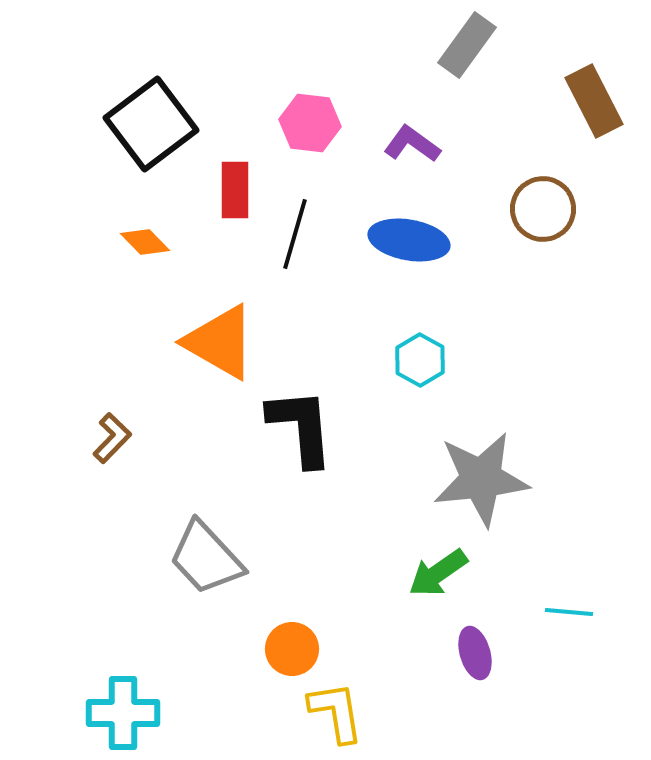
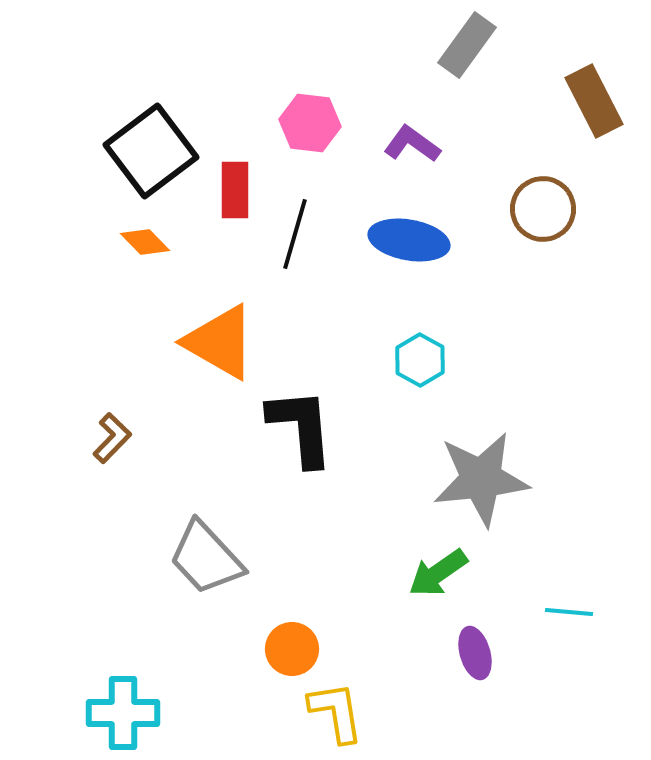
black square: moved 27 px down
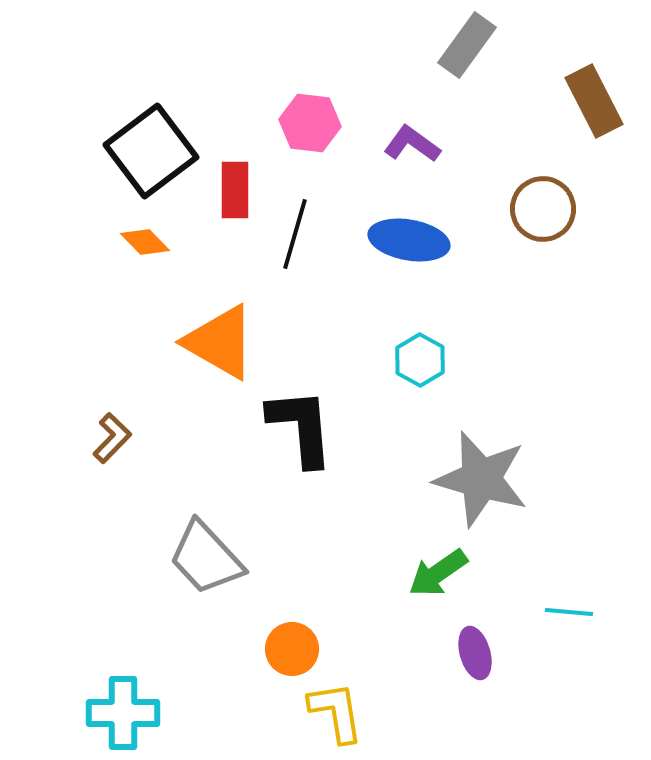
gray star: rotated 22 degrees clockwise
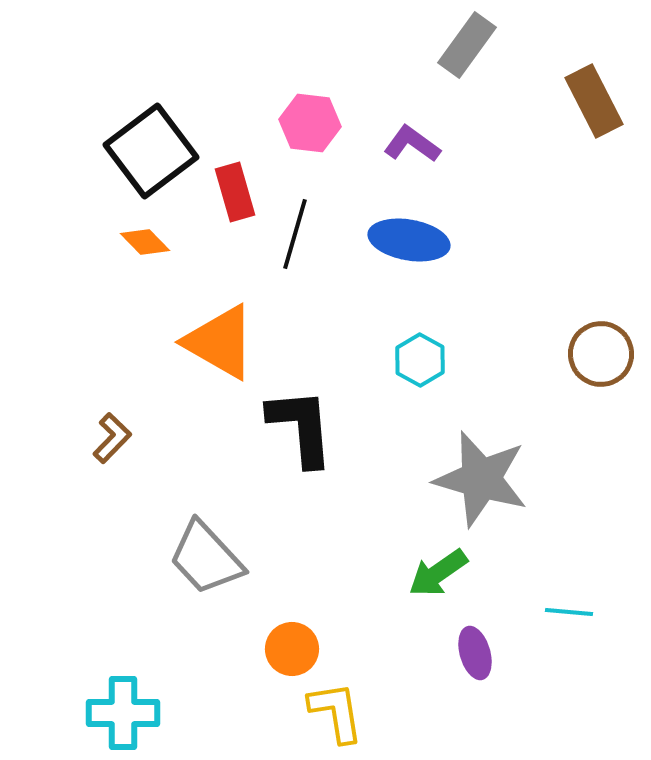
red rectangle: moved 2 px down; rotated 16 degrees counterclockwise
brown circle: moved 58 px right, 145 px down
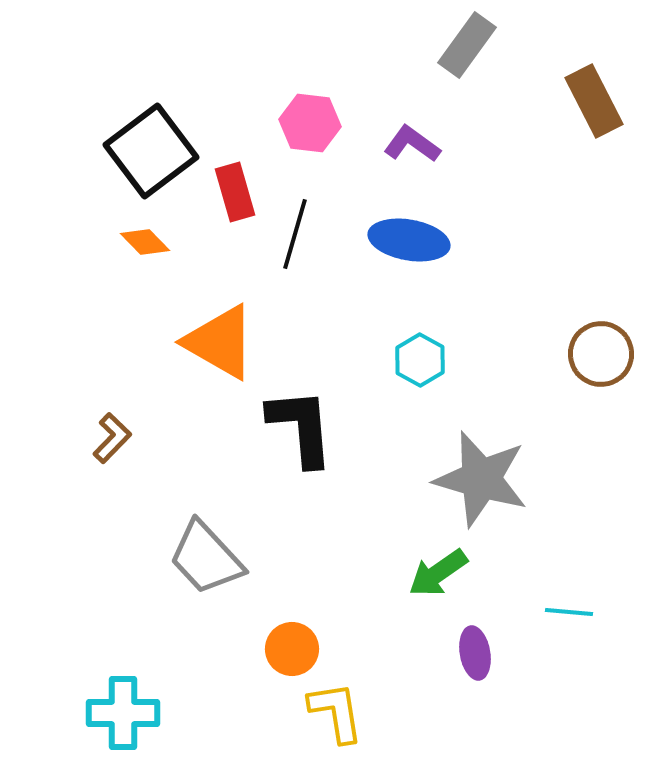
purple ellipse: rotated 6 degrees clockwise
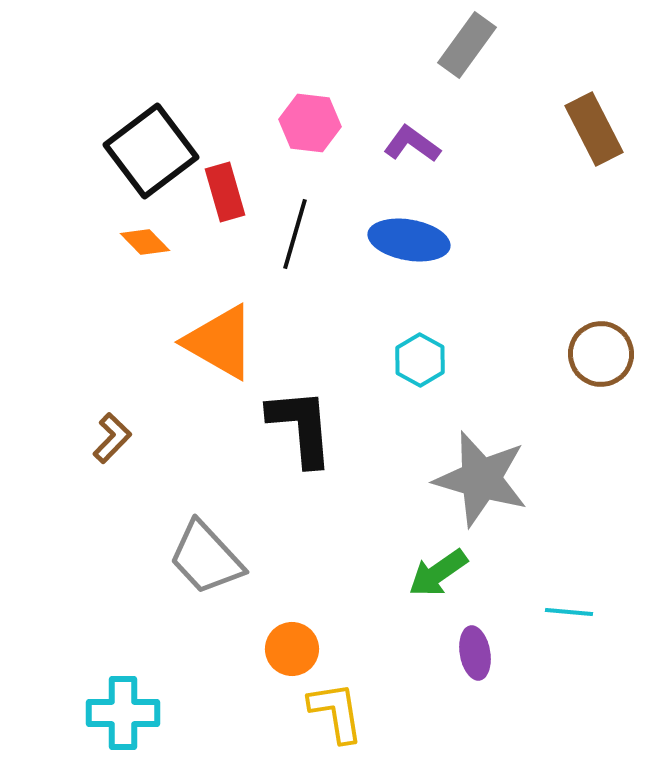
brown rectangle: moved 28 px down
red rectangle: moved 10 px left
